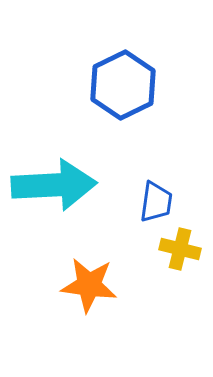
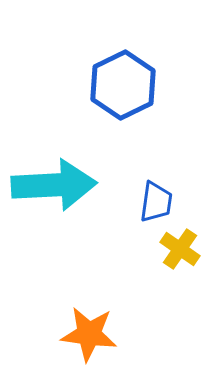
yellow cross: rotated 21 degrees clockwise
orange star: moved 49 px down
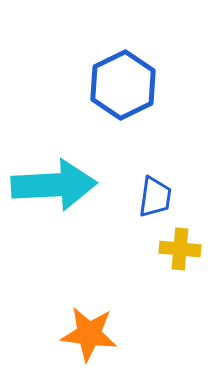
blue trapezoid: moved 1 px left, 5 px up
yellow cross: rotated 30 degrees counterclockwise
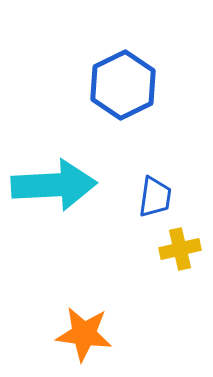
yellow cross: rotated 18 degrees counterclockwise
orange star: moved 5 px left
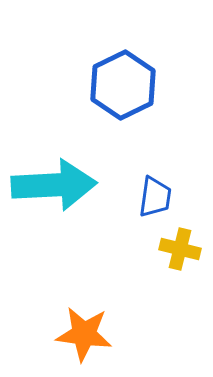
yellow cross: rotated 27 degrees clockwise
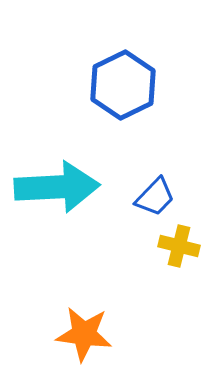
cyan arrow: moved 3 px right, 2 px down
blue trapezoid: rotated 36 degrees clockwise
yellow cross: moved 1 px left, 3 px up
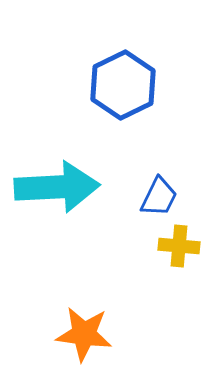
blue trapezoid: moved 4 px right; rotated 18 degrees counterclockwise
yellow cross: rotated 9 degrees counterclockwise
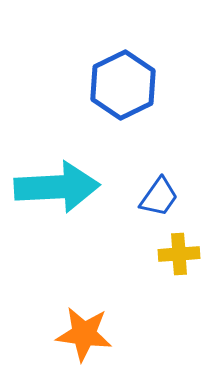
blue trapezoid: rotated 9 degrees clockwise
yellow cross: moved 8 px down; rotated 9 degrees counterclockwise
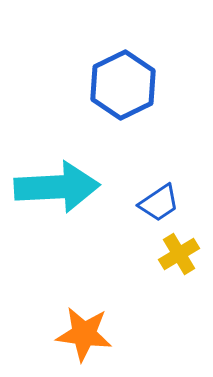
blue trapezoid: moved 6 px down; rotated 21 degrees clockwise
yellow cross: rotated 27 degrees counterclockwise
